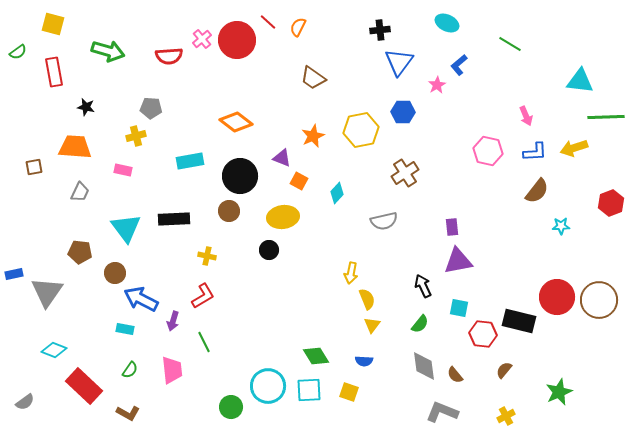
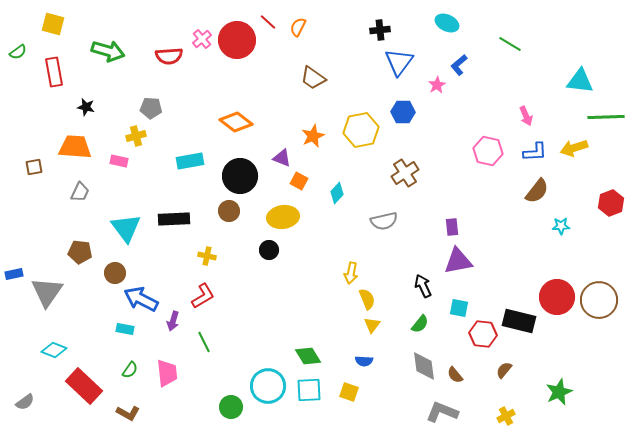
pink rectangle at (123, 170): moved 4 px left, 9 px up
green diamond at (316, 356): moved 8 px left
pink trapezoid at (172, 370): moved 5 px left, 3 px down
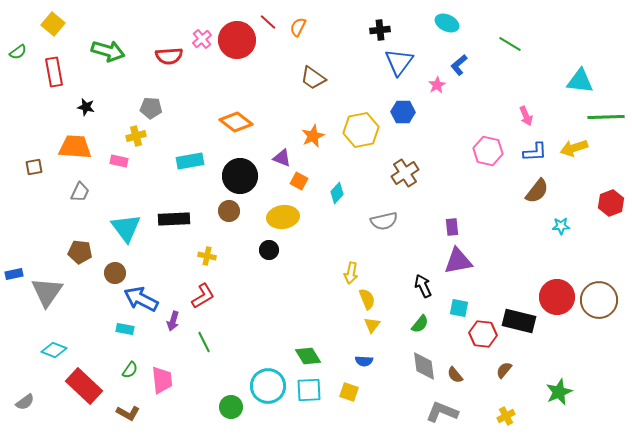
yellow square at (53, 24): rotated 25 degrees clockwise
pink trapezoid at (167, 373): moved 5 px left, 7 px down
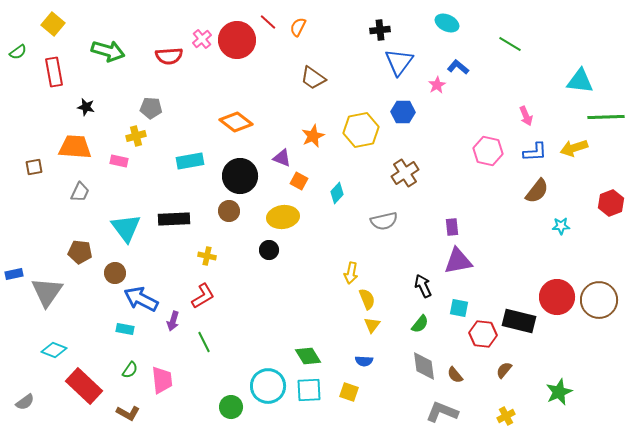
blue L-shape at (459, 65): moved 1 px left, 2 px down; rotated 80 degrees clockwise
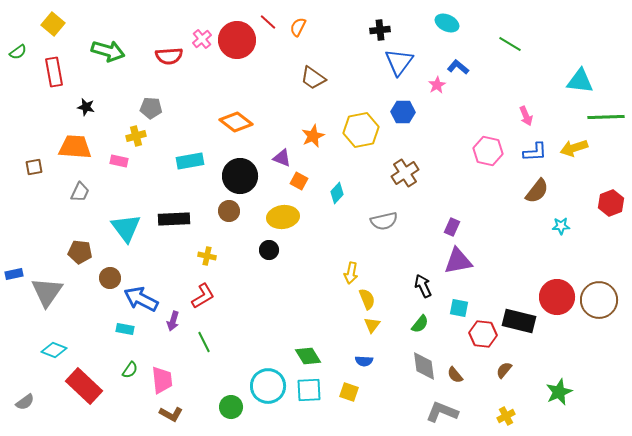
purple rectangle at (452, 227): rotated 30 degrees clockwise
brown circle at (115, 273): moved 5 px left, 5 px down
brown L-shape at (128, 413): moved 43 px right, 1 px down
